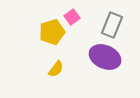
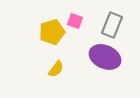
pink square: moved 3 px right, 4 px down; rotated 35 degrees counterclockwise
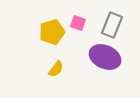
pink square: moved 3 px right, 2 px down
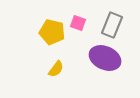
yellow pentagon: rotated 30 degrees clockwise
purple ellipse: moved 1 px down
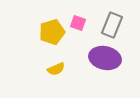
yellow pentagon: rotated 30 degrees counterclockwise
purple ellipse: rotated 12 degrees counterclockwise
yellow semicircle: rotated 30 degrees clockwise
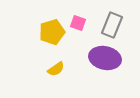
yellow semicircle: rotated 12 degrees counterclockwise
